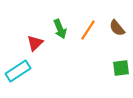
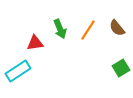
red triangle: rotated 36 degrees clockwise
green square: rotated 24 degrees counterclockwise
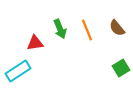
orange line: moved 1 px left; rotated 55 degrees counterclockwise
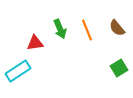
green square: moved 2 px left
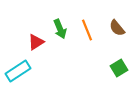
red triangle: moved 1 px right, 1 px up; rotated 24 degrees counterclockwise
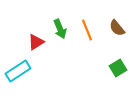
green square: moved 1 px left
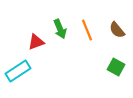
brown semicircle: moved 2 px down
red triangle: rotated 12 degrees clockwise
green square: moved 2 px left, 1 px up; rotated 30 degrees counterclockwise
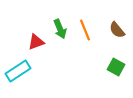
orange line: moved 2 px left
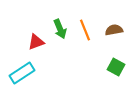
brown semicircle: moved 3 px left; rotated 120 degrees clockwise
cyan rectangle: moved 4 px right, 2 px down
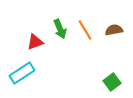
orange line: rotated 10 degrees counterclockwise
red triangle: moved 1 px left
green square: moved 4 px left, 15 px down; rotated 24 degrees clockwise
